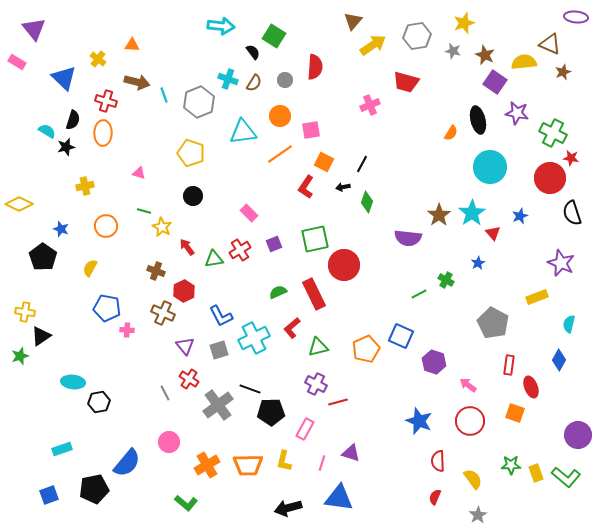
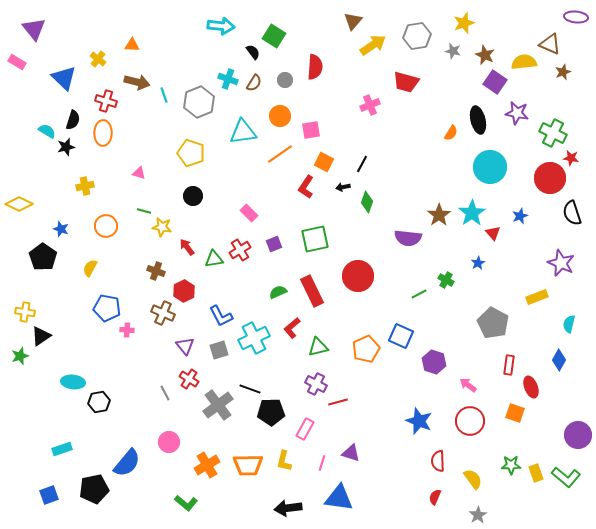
yellow star at (162, 227): rotated 18 degrees counterclockwise
red circle at (344, 265): moved 14 px right, 11 px down
red rectangle at (314, 294): moved 2 px left, 3 px up
black arrow at (288, 508): rotated 8 degrees clockwise
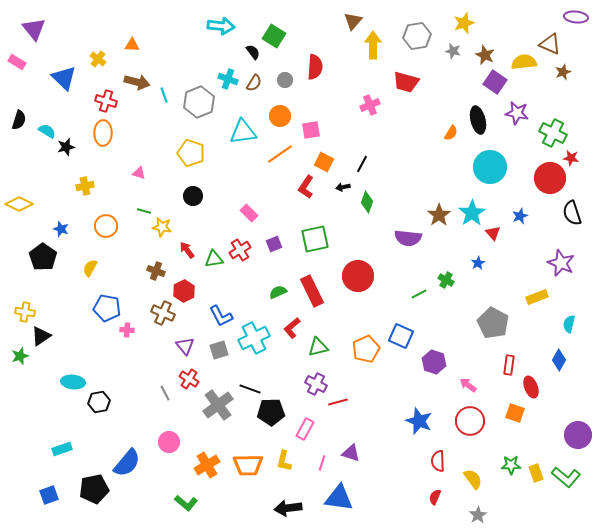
yellow arrow at (373, 45): rotated 56 degrees counterclockwise
black semicircle at (73, 120): moved 54 px left
red arrow at (187, 247): moved 3 px down
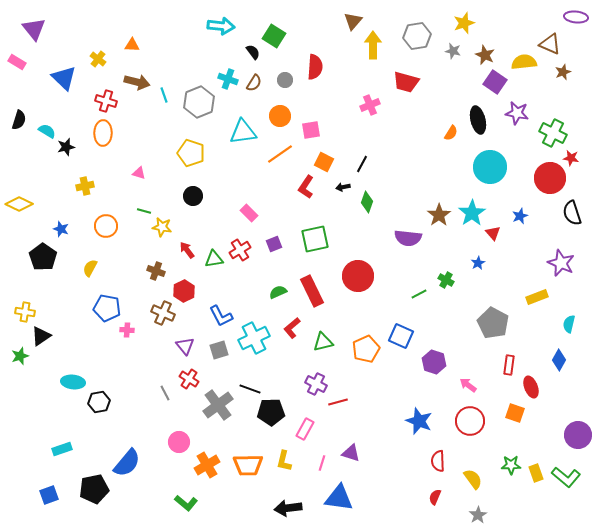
green triangle at (318, 347): moved 5 px right, 5 px up
pink circle at (169, 442): moved 10 px right
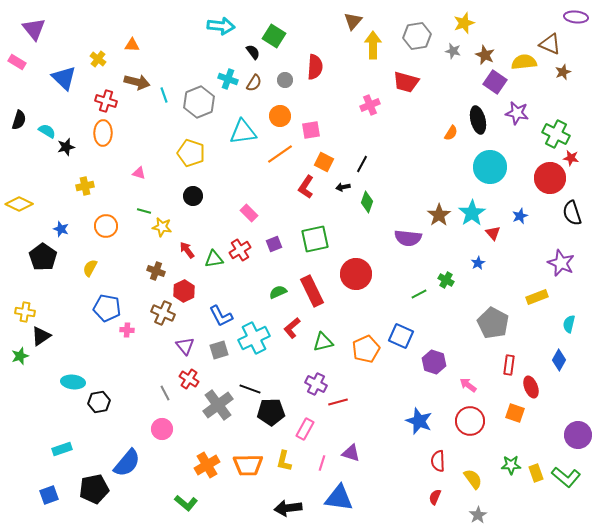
green cross at (553, 133): moved 3 px right, 1 px down
red circle at (358, 276): moved 2 px left, 2 px up
pink circle at (179, 442): moved 17 px left, 13 px up
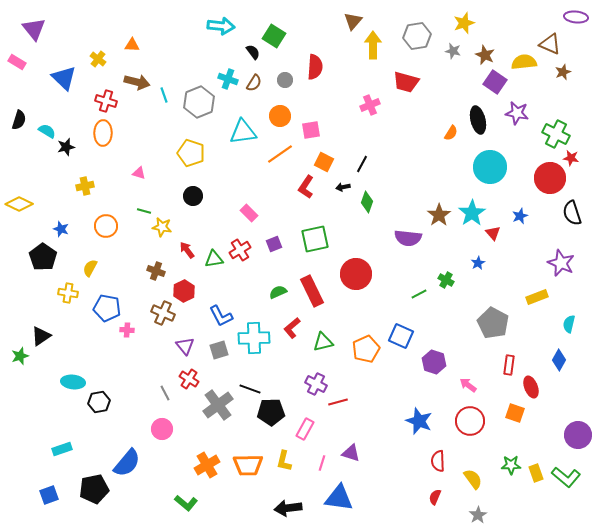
yellow cross at (25, 312): moved 43 px right, 19 px up
cyan cross at (254, 338): rotated 24 degrees clockwise
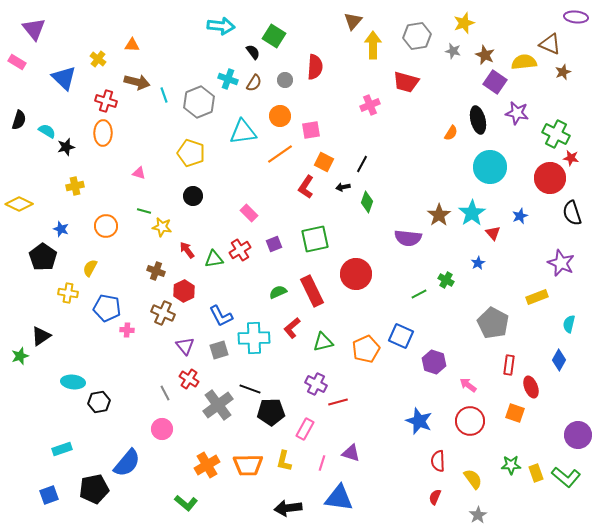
yellow cross at (85, 186): moved 10 px left
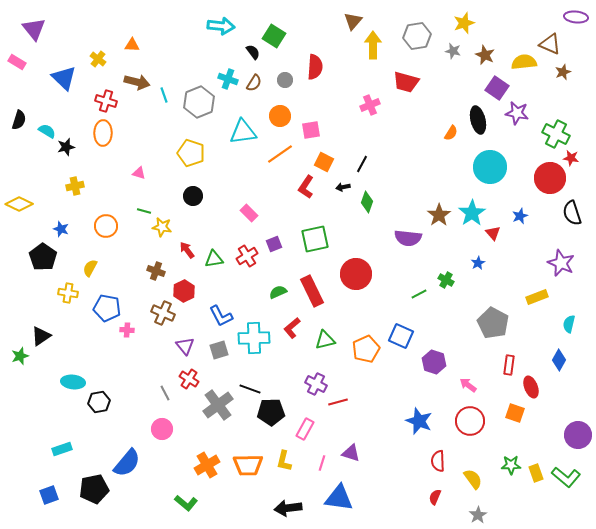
purple square at (495, 82): moved 2 px right, 6 px down
red cross at (240, 250): moved 7 px right, 6 px down
green triangle at (323, 342): moved 2 px right, 2 px up
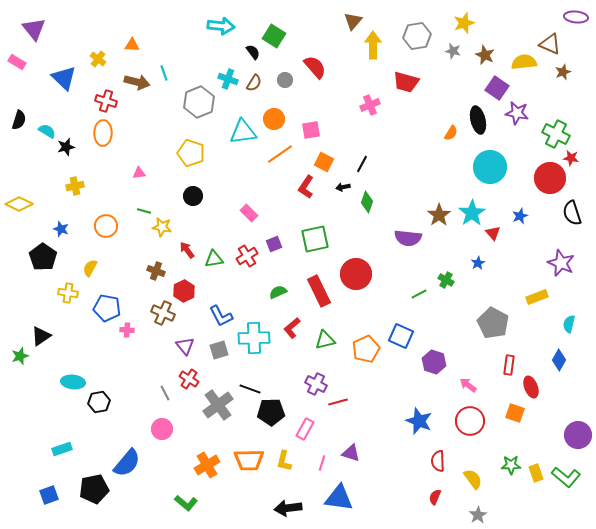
red semicircle at (315, 67): rotated 45 degrees counterclockwise
cyan line at (164, 95): moved 22 px up
orange circle at (280, 116): moved 6 px left, 3 px down
pink triangle at (139, 173): rotated 24 degrees counterclockwise
red rectangle at (312, 291): moved 7 px right
orange trapezoid at (248, 465): moved 1 px right, 5 px up
